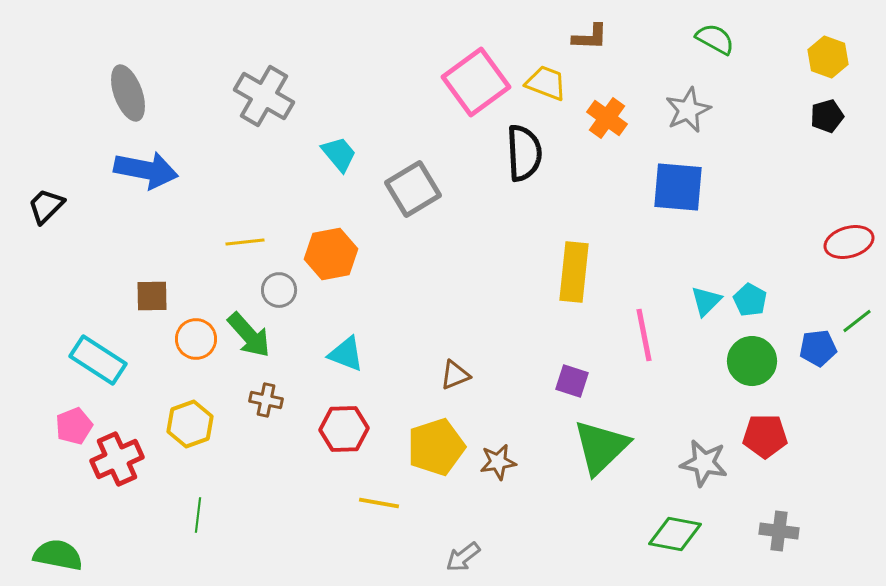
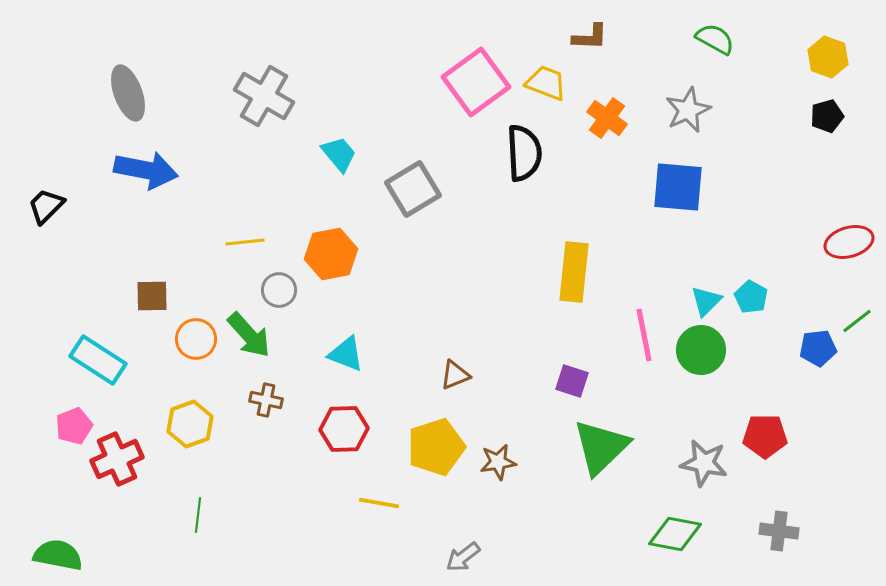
cyan pentagon at (750, 300): moved 1 px right, 3 px up
green circle at (752, 361): moved 51 px left, 11 px up
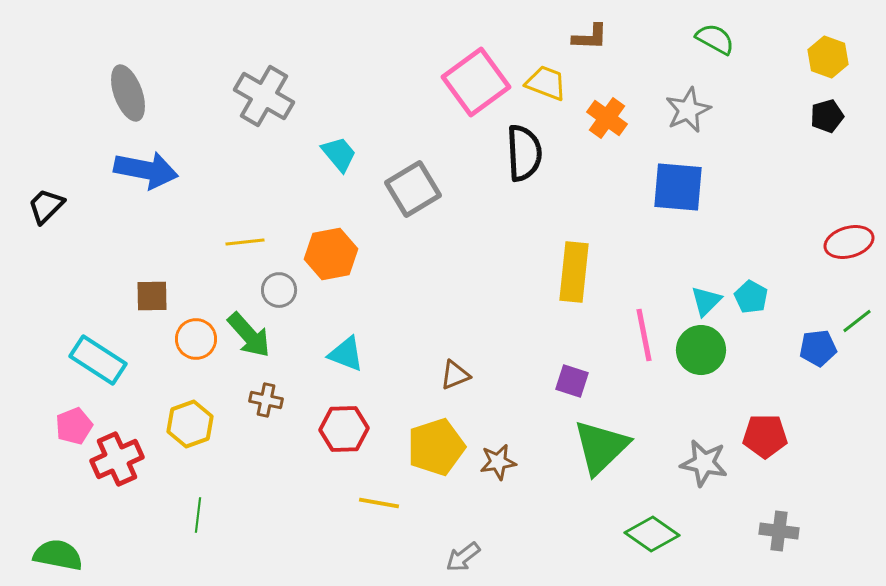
green diamond at (675, 534): moved 23 px left; rotated 24 degrees clockwise
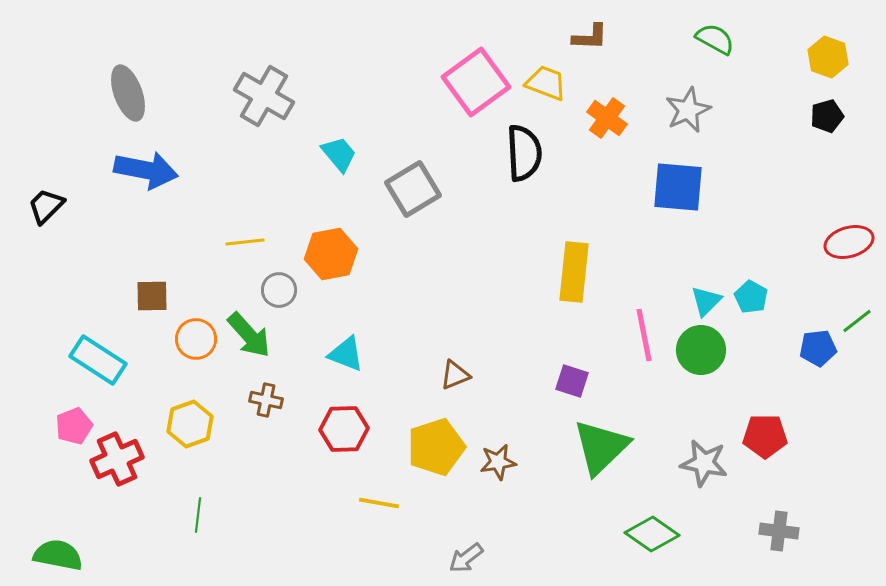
gray arrow at (463, 557): moved 3 px right, 1 px down
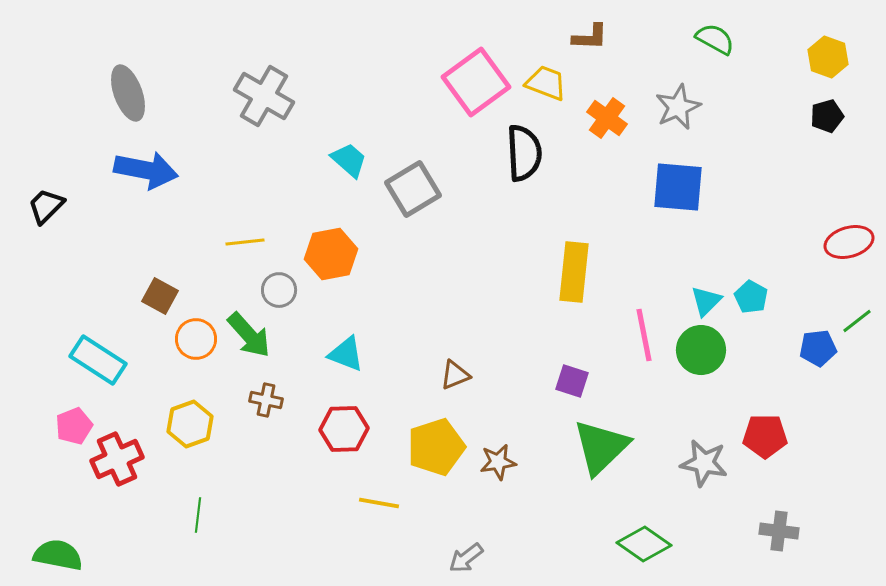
gray star at (688, 110): moved 10 px left, 3 px up
cyan trapezoid at (339, 154): moved 10 px right, 6 px down; rotated 9 degrees counterclockwise
brown square at (152, 296): moved 8 px right; rotated 30 degrees clockwise
green diamond at (652, 534): moved 8 px left, 10 px down
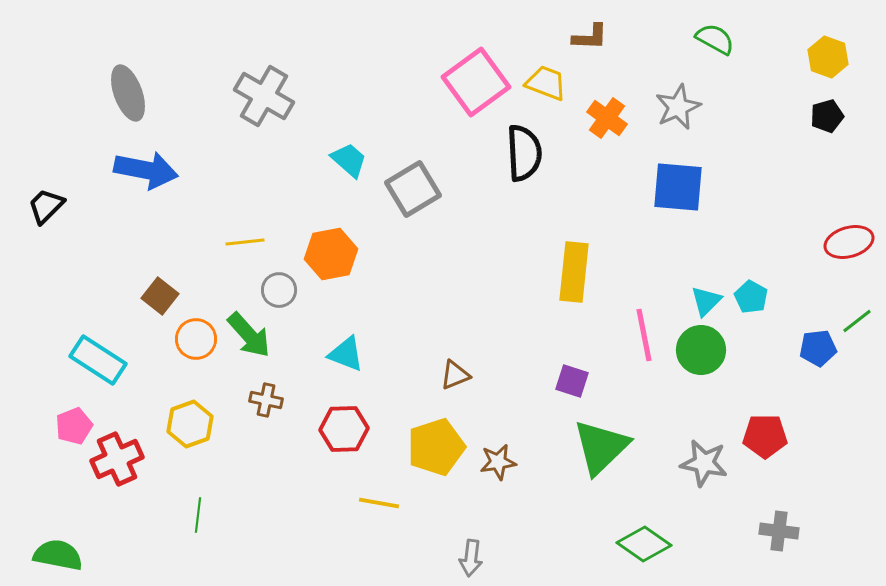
brown square at (160, 296): rotated 9 degrees clockwise
gray arrow at (466, 558): moved 5 px right; rotated 45 degrees counterclockwise
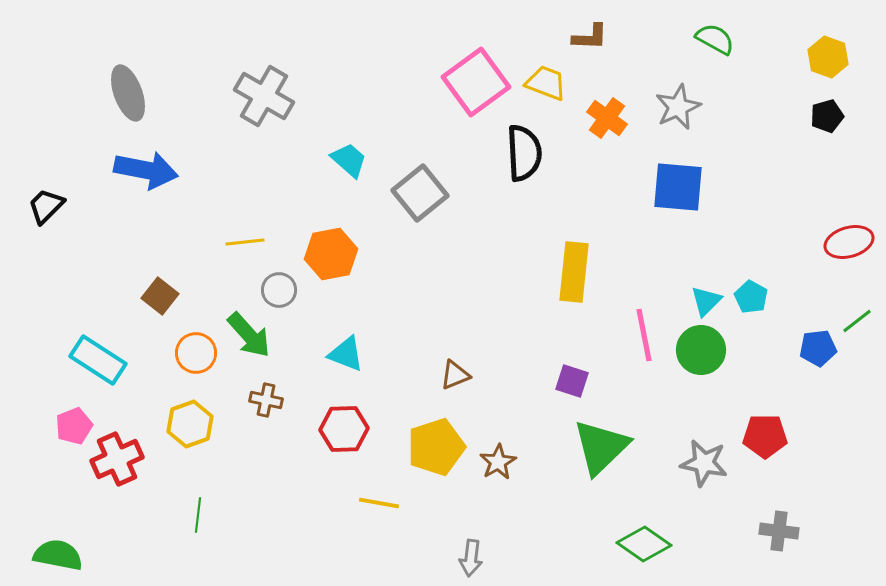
gray square at (413, 189): moved 7 px right, 4 px down; rotated 8 degrees counterclockwise
orange circle at (196, 339): moved 14 px down
brown star at (498, 462): rotated 21 degrees counterclockwise
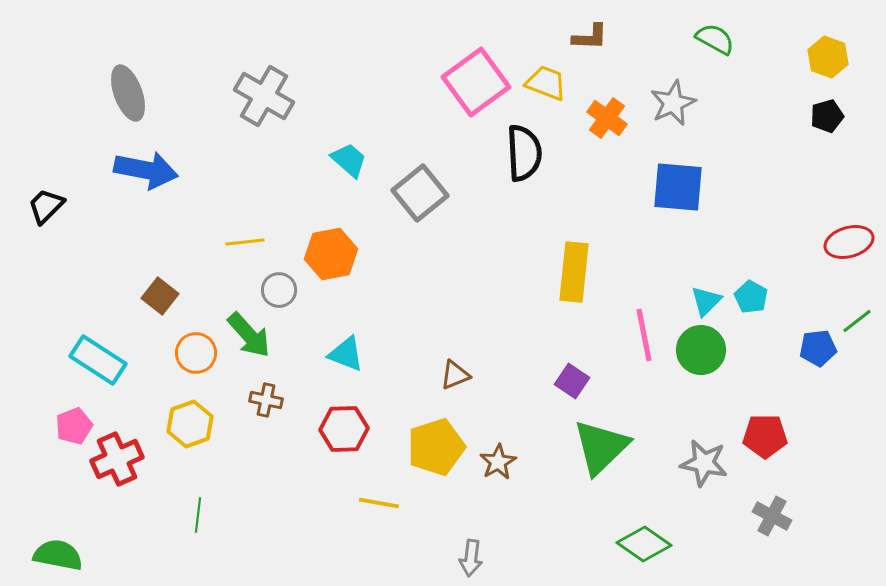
gray star at (678, 107): moved 5 px left, 4 px up
purple square at (572, 381): rotated 16 degrees clockwise
gray cross at (779, 531): moved 7 px left, 15 px up; rotated 21 degrees clockwise
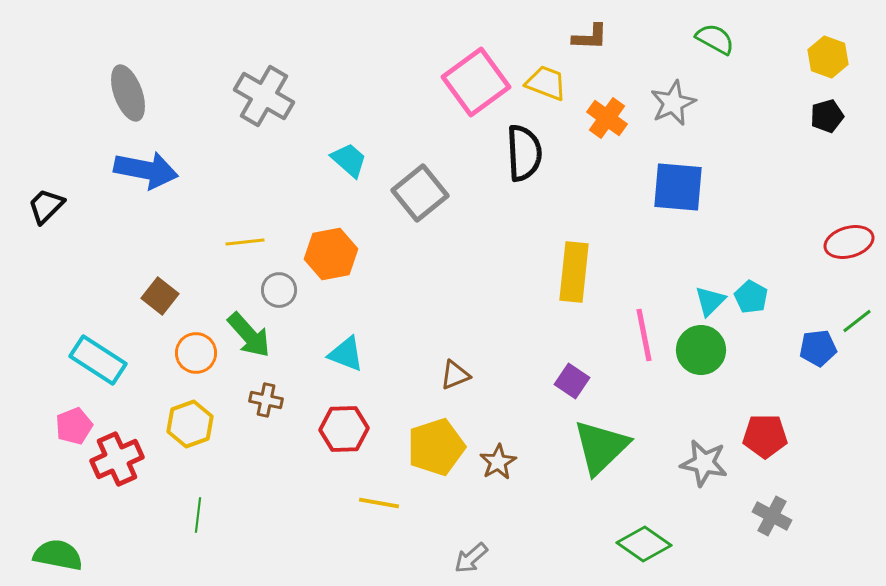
cyan triangle at (706, 301): moved 4 px right
gray arrow at (471, 558): rotated 42 degrees clockwise
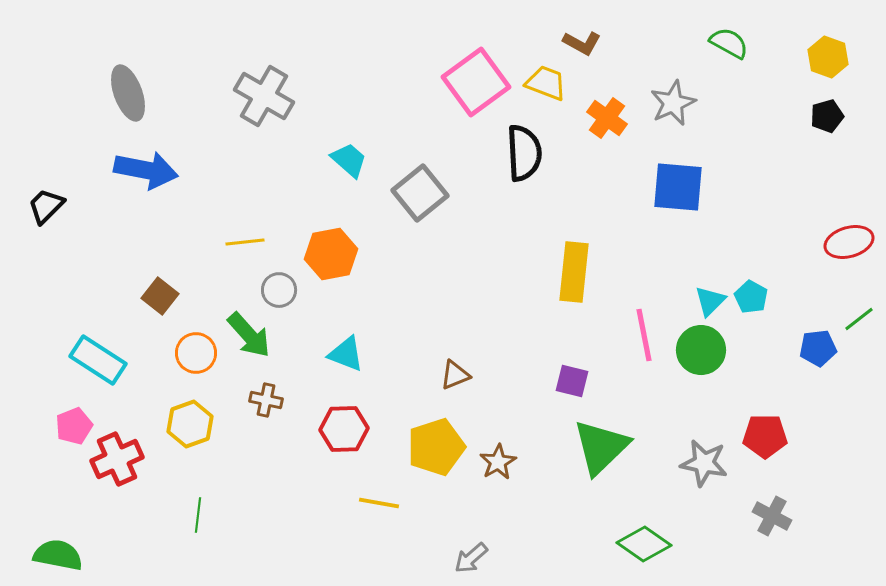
brown L-shape at (590, 37): moved 8 px left, 6 px down; rotated 27 degrees clockwise
green semicircle at (715, 39): moved 14 px right, 4 px down
green line at (857, 321): moved 2 px right, 2 px up
purple square at (572, 381): rotated 20 degrees counterclockwise
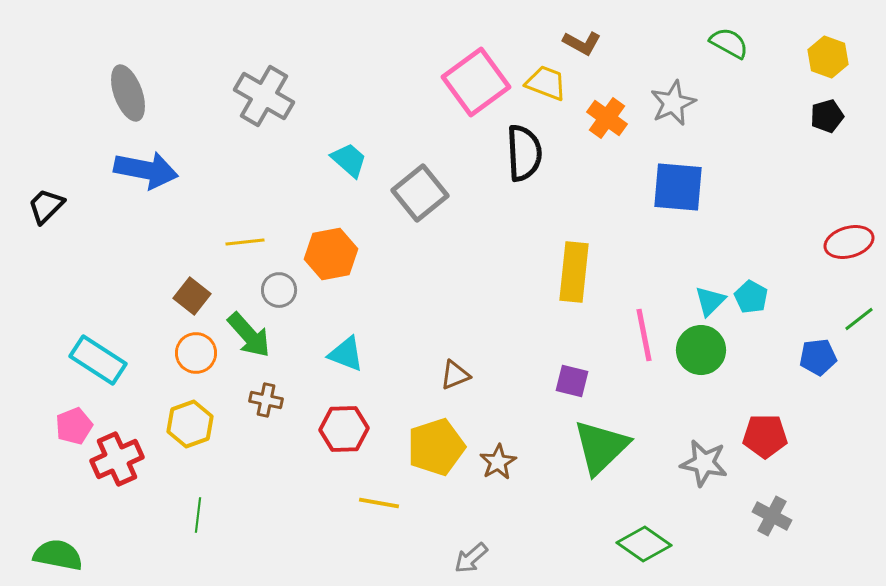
brown square at (160, 296): moved 32 px right
blue pentagon at (818, 348): moved 9 px down
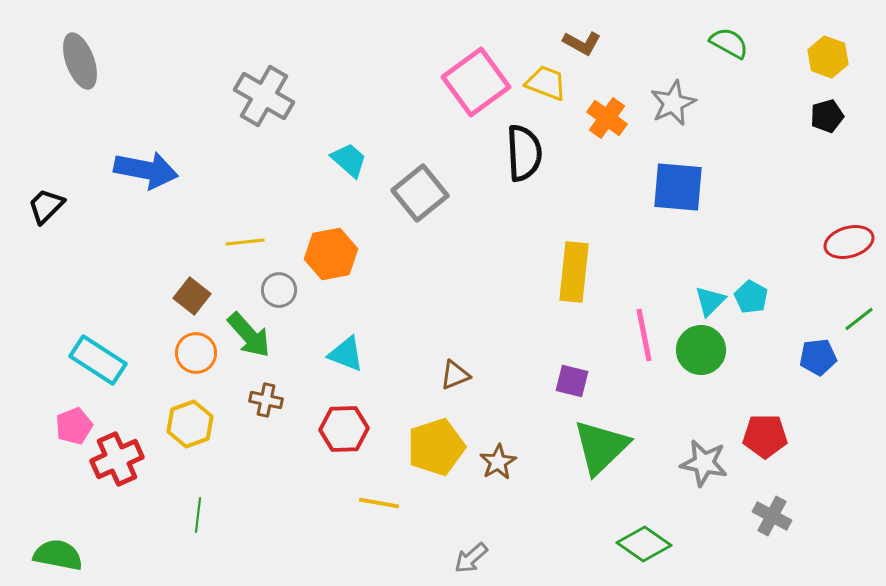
gray ellipse at (128, 93): moved 48 px left, 32 px up
